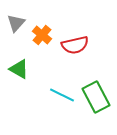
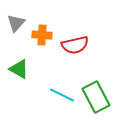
orange cross: rotated 36 degrees counterclockwise
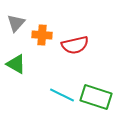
green triangle: moved 3 px left, 5 px up
green rectangle: rotated 44 degrees counterclockwise
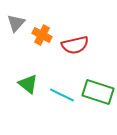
orange cross: rotated 24 degrees clockwise
green triangle: moved 12 px right, 20 px down; rotated 10 degrees clockwise
green rectangle: moved 2 px right, 5 px up
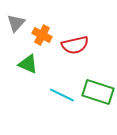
green triangle: moved 20 px up; rotated 15 degrees counterclockwise
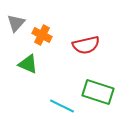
red semicircle: moved 11 px right
cyan line: moved 11 px down
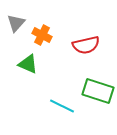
green rectangle: moved 1 px up
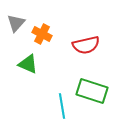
orange cross: moved 1 px up
green rectangle: moved 6 px left
cyan line: rotated 55 degrees clockwise
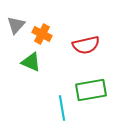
gray triangle: moved 2 px down
green triangle: moved 3 px right, 2 px up
green rectangle: moved 1 px left, 1 px up; rotated 28 degrees counterclockwise
cyan line: moved 2 px down
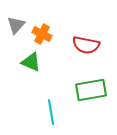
red semicircle: rotated 24 degrees clockwise
cyan line: moved 11 px left, 4 px down
